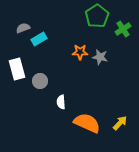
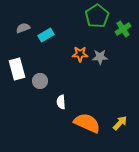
cyan rectangle: moved 7 px right, 4 px up
orange star: moved 2 px down
gray star: rotated 14 degrees counterclockwise
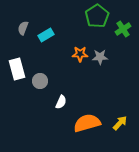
gray semicircle: rotated 48 degrees counterclockwise
white semicircle: rotated 152 degrees counterclockwise
orange semicircle: rotated 40 degrees counterclockwise
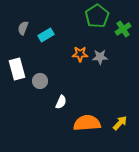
orange semicircle: rotated 12 degrees clockwise
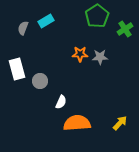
green cross: moved 2 px right
cyan rectangle: moved 14 px up
orange semicircle: moved 10 px left
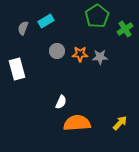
gray circle: moved 17 px right, 30 px up
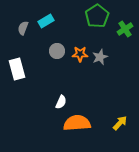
gray star: rotated 21 degrees counterclockwise
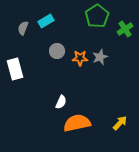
orange star: moved 4 px down
white rectangle: moved 2 px left
orange semicircle: rotated 8 degrees counterclockwise
